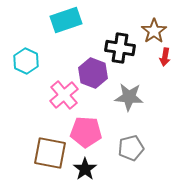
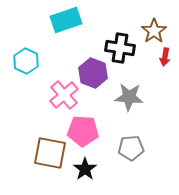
pink pentagon: moved 3 px left, 1 px up
gray pentagon: rotated 10 degrees clockwise
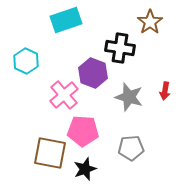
brown star: moved 4 px left, 9 px up
red arrow: moved 34 px down
gray star: rotated 12 degrees clockwise
black star: rotated 15 degrees clockwise
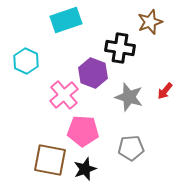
brown star: rotated 15 degrees clockwise
red arrow: rotated 30 degrees clockwise
brown square: moved 7 px down
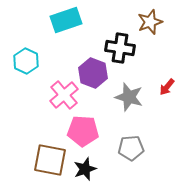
red arrow: moved 2 px right, 4 px up
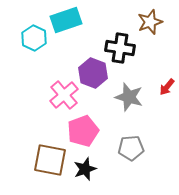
cyan hexagon: moved 8 px right, 23 px up
pink pentagon: rotated 24 degrees counterclockwise
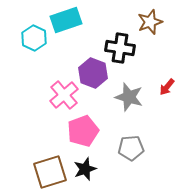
brown square: moved 12 px down; rotated 28 degrees counterclockwise
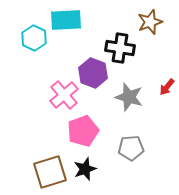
cyan rectangle: rotated 16 degrees clockwise
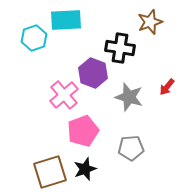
cyan hexagon: rotated 15 degrees clockwise
